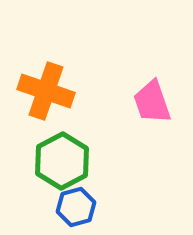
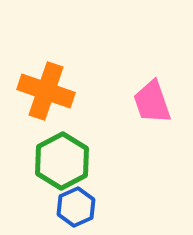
blue hexagon: rotated 9 degrees counterclockwise
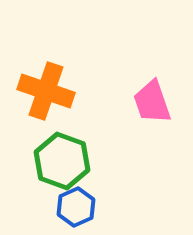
green hexagon: rotated 12 degrees counterclockwise
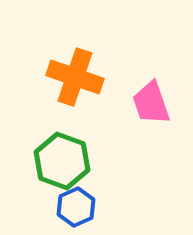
orange cross: moved 29 px right, 14 px up
pink trapezoid: moved 1 px left, 1 px down
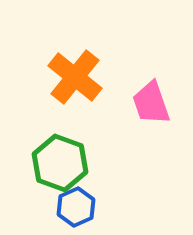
orange cross: rotated 20 degrees clockwise
green hexagon: moved 2 px left, 2 px down
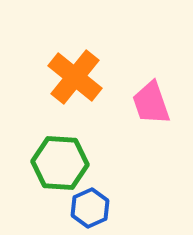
green hexagon: rotated 16 degrees counterclockwise
blue hexagon: moved 14 px right, 1 px down
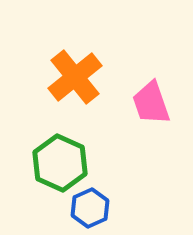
orange cross: rotated 12 degrees clockwise
green hexagon: rotated 20 degrees clockwise
